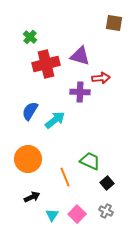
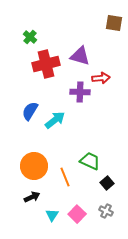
orange circle: moved 6 px right, 7 px down
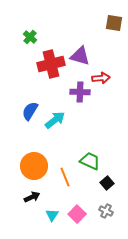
red cross: moved 5 px right
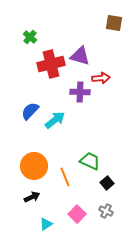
blue semicircle: rotated 12 degrees clockwise
cyan triangle: moved 6 px left, 9 px down; rotated 24 degrees clockwise
